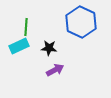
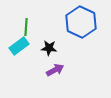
cyan rectangle: rotated 12 degrees counterclockwise
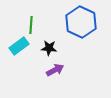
green line: moved 5 px right, 2 px up
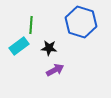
blue hexagon: rotated 8 degrees counterclockwise
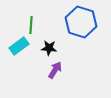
purple arrow: rotated 30 degrees counterclockwise
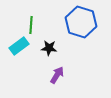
purple arrow: moved 2 px right, 5 px down
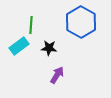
blue hexagon: rotated 12 degrees clockwise
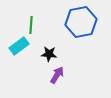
blue hexagon: rotated 20 degrees clockwise
black star: moved 6 px down
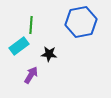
purple arrow: moved 26 px left
